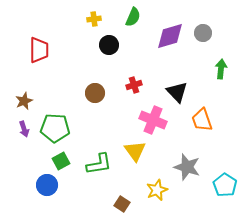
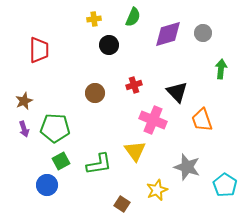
purple diamond: moved 2 px left, 2 px up
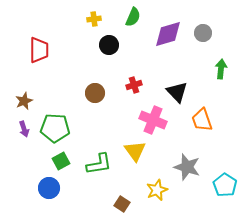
blue circle: moved 2 px right, 3 px down
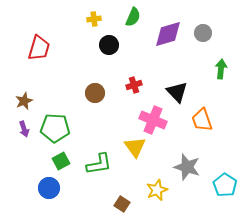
red trapezoid: moved 2 px up; rotated 16 degrees clockwise
yellow triangle: moved 4 px up
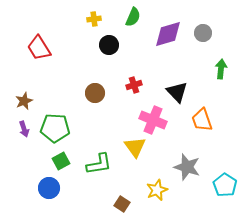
red trapezoid: rotated 132 degrees clockwise
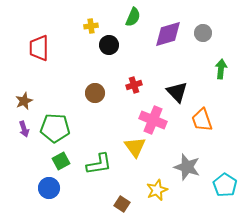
yellow cross: moved 3 px left, 7 px down
red trapezoid: rotated 32 degrees clockwise
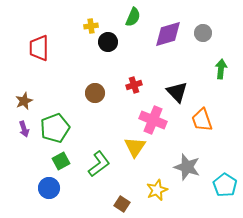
black circle: moved 1 px left, 3 px up
green pentagon: rotated 24 degrees counterclockwise
yellow triangle: rotated 10 degrees clockwise
green L-shape: rotated 28 degrees counterclockwise
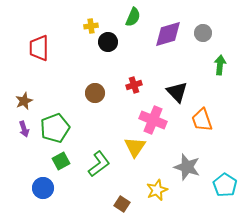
green arrow: moved 1 px left, 4 px up
blue circle: moved 6 px left
